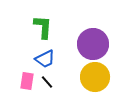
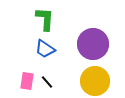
green L-shape: moved 2 px right, 8 px up
blue trapezoid: moved 10 px up; rotated 60 degrees clockwise
yellow circle: moved 4 px down
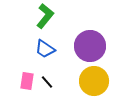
green L-shape: moved 3 px up; rotated 35 degrees clockwise
purple circle: moved 3 px left, 2 px down
yellow circle: moved 1 px left
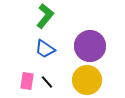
yellow circle: moved 7 px left, 1 px up
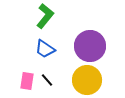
black line: moved 2 px up
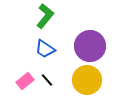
pink rectangle: moved 2 px left; rotated 42 degrees clockwise
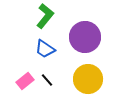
purple circle: moved 5 px left, 9 px up
yellow circle: moved 1 px right, 1 px up
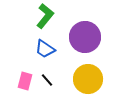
pink rectangle: rotated 36 degrees counterclockwise
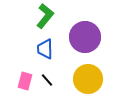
blue trapezoid: rotated 55 degrees clockwise
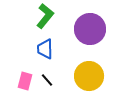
purple circle: moved 5 px right, 8 px up
yellow circle: moved 1 px right, 3 px up
